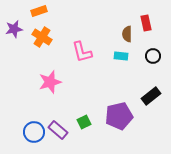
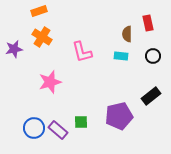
red rectangle: moved 2 px right
purple star: moved 20 px down
green square: moved 3 px left; rotated 24 degrees clockwise
blue circle: moved 4 px up
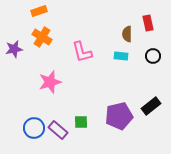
black rectangle: moved 10 px down
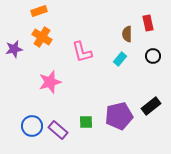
cyan rectangle: moved 1 px left, 3 px down; rotated 56 degrees counterclockwise
green square: moved 5 px right
blue circle: moved 2 px left, 2 px up
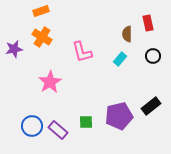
orange rectangle: moved 2 px right
pink star: rotated 15 degrees counterclockwise
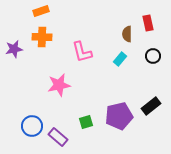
orange cross: rotated 30 degrees counterclockwise
pink star: moved 9 px right, 3 px down; rotated 20 degrees clockwise
green square: rotated 16 degrees counterclockwise
purple rectangle: moved 7 px down
